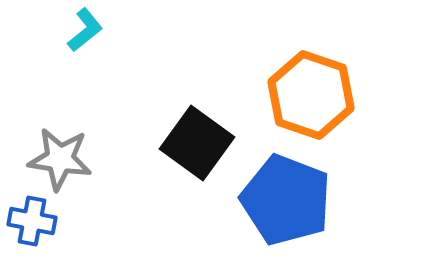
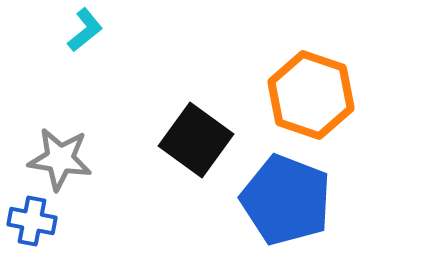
black square: moved 1 px left, 3 px up
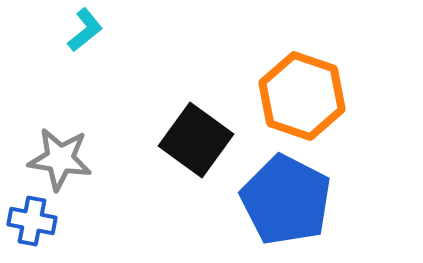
orange hexagon: moved 9 px left, 1 px down
blue pentagon: rotated 6 degrees clockwise
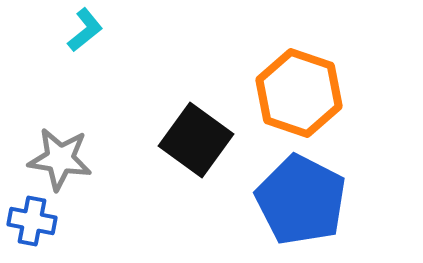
orange hexagon: moved 3 px left, 3 px up
blue pentagon: moved 15 px right
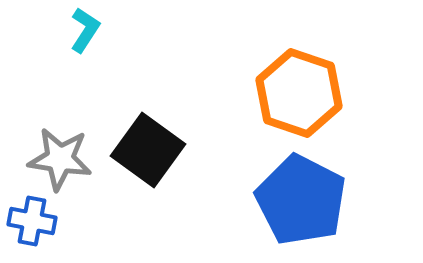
cyan L-shape: rotated 18 degrees counterclockwise
black square: moved 48 px left, 10 px down
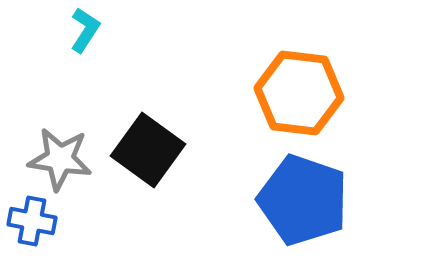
orange hexagon: rotated 12 degrees counterclockwise
blue pentagon: moved 2 px right; rotated 8 degrees counterclockwise
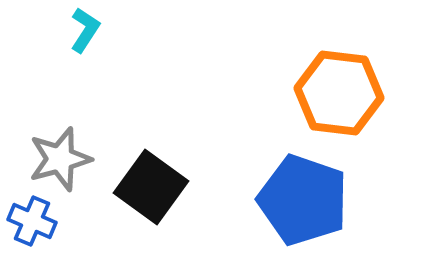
orange hexagon: moved 40 px right
black square: moved 3 px right, 37 px down
gray star: rotated 24 degrees counterclockwise
blue cross: rotated 12 degrees clockwise
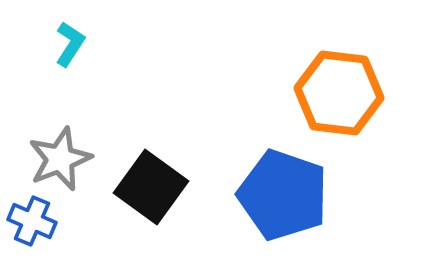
cyan L-shape: moved 15 px left, 14 px down
gray star: rotated 6 degrees counterclockwise
blue pentagon: moved 20 px left, 5 px up
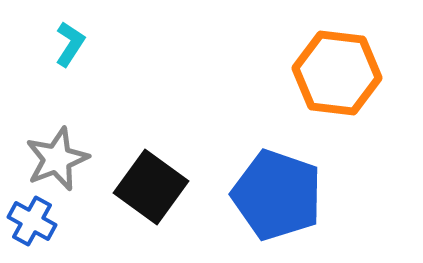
orange hexagon: moved 2 px left, 20 px up
gray star: moved 3 px left
blue pentagon: moved 6 px left
blue cross: rotated 6 degrees clockwise
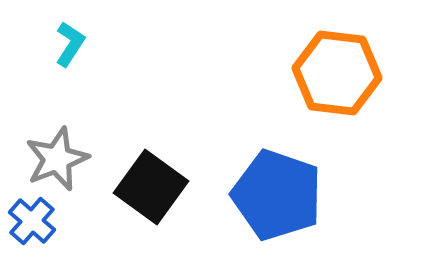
blue cross: rotated 12 degrees clockwise
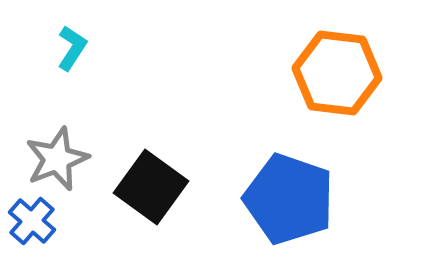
cyan L-shape: moved 2 px right, 4 px down
blue pentagon: moved 12 px right, 4 px down
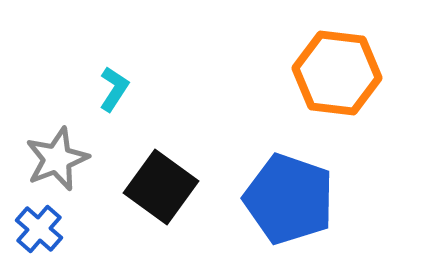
cyan L-shape: moved 42 px right, 41 px down
black square: moved 10 px right
blue cross: moved 7 px right, 8 px down
